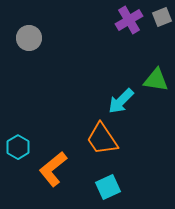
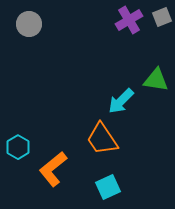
gray circle: moved 14 px up
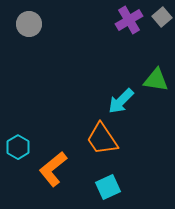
gray square: rotated 18 degrees counterclockwise
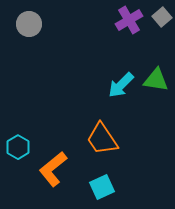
cyan arrow: moved 16 px up
cyan square: moved 6 px left
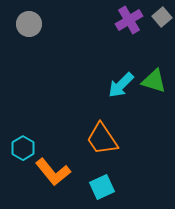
green triangle: moved 2 px left, 1 px down; rotated 8 degrees clockwise
cyan hexagon: moved 5 px right, 1 px down
orange L-shape: moved 3 px down; rotated 90 degrees counterclockwise
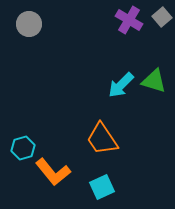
purple cross: rotated 28 degrees counterclockwise
cyan hexagon: rotated 15 degrees clockwise
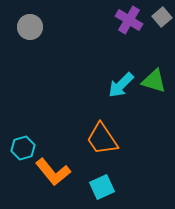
gray circle: moved 1 px right, 3 px down
